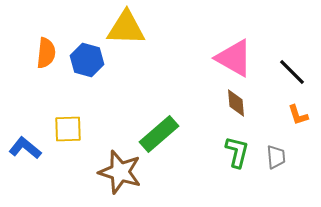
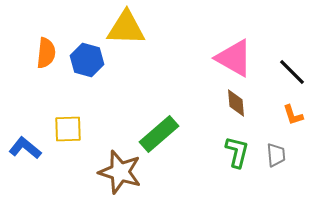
orange L-shape: moved 5 px left
gray trapezoid: moved 2 px up
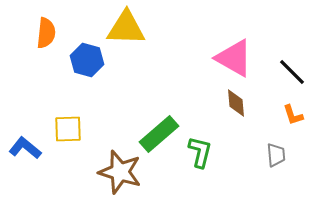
orange semicircle: moved 20 px up
green L-shape: moved 37 px left
